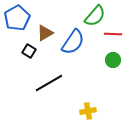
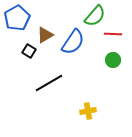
brown triangle: moved 2 px down
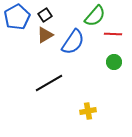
blue pentagon: moved 1 px up
black square: moved 16 px right, 36 px up; rotated 24 degrees clockwise
green circle: moved 1 px right, 2 px down
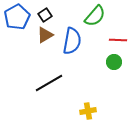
red line: moved 5 px right, 6 px down
blue semicircle: moved 1 px left, 1 px up; rotated 24 degrees counterclockwise
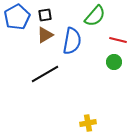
black square: rotated 24 degrees clockwise
red line: rotated 12 degrees clockwise
black line: moved 4 px left, 9 px up
yellow cross: moved 12 px down
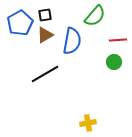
blue pentagon: moved 3 px right, 6 px down
red line: rotated 18 degrees counterclockwise
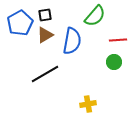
yellow cross: moved 19 px up
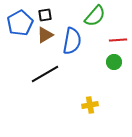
yellow cross: moved 2 px right, 1 px down
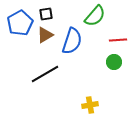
black square: moved 1 px right, 1 px up
blue semicircle: rotated 8 degrees clockwise
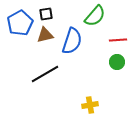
brown triangle: rotated 18 degrees clockwise
green circle: moved 3 px right
